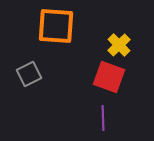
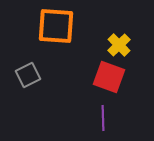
gray square: moved 1 px left, 1 px down
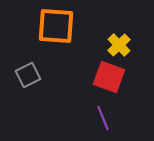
purple line: rotated 20 degrees counterclockwise
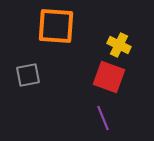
yellow cross: rotated 20 degrees counterclockwise
gray square: rotated 15 degrees clockwise
